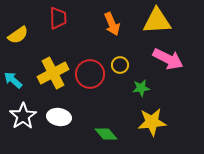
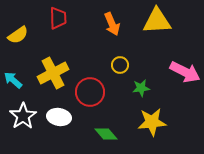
pink arrow: moved 17 px right, 13 px down
red circle: moved 18 px down
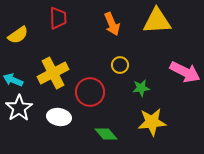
cyan arrow: rotated 18 degrees counterclockwise
white star: moved 4 px left, 8 px up
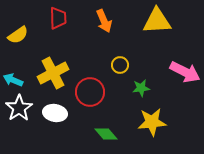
orange arrow: moved 8 px left, 3 px up
white ellipse: moved 4 px left, 4 px up
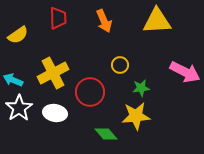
yellow star: moved 16 px left, 6 px up
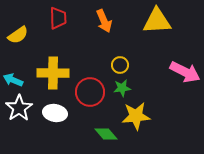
yellow cross: rotated 28 degrees clockwise
green star: moved 19 px left
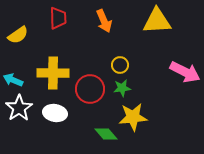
red circle: moved 3 px up
yellow star: moved 3 px left, 1 px down
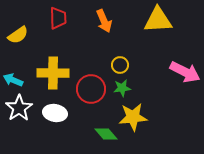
yellow triangle: moved 1 px right, 1 px up
red circle: moved 1 px right
